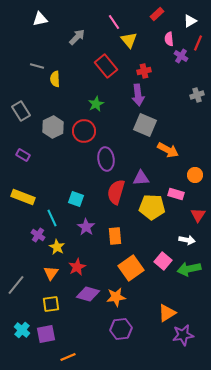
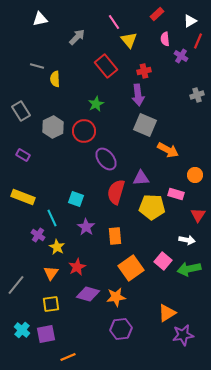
pink semicircle at (169, 39): moved 4 px left
red line at (198, 43): moved 2 px up
purple ellipse at (106, 159): rotated 30 degrees counterclockwise
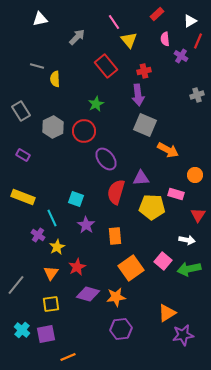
purple star at (86, 227): moved 2 px up
yellow star at (57, 247): rotated 14 degrees clockwise
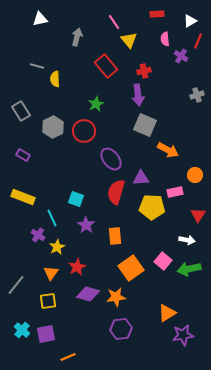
red rectangle at (157, 14): rotated 40 degrees clockwise
gray arrow at (77, 37): rotated 30 degrees counterclockwise
purple ellipse at (106, 159): moved 5 px right
pink rectangle at (176, 194): moved 1 px left, 2 px up; rotated 28 degrees counterclockwise
yellow square at (51, 304): moved 3 px left, 3 px up
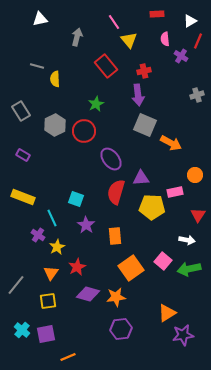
gray hexagon at (53, 127): moved 2 px right, 2 px up
orange arrow at (168, 150): moved 3 px right, 7 px up
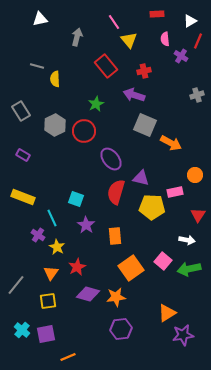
purple arrow at (138, 95): moved 4 px left; rotated 115 degrees clockwise
purple triangle at (141, 178): rotated 18 degrees clockwise
yellow star at (57, 247): rotated 14 degrees counterclockwise
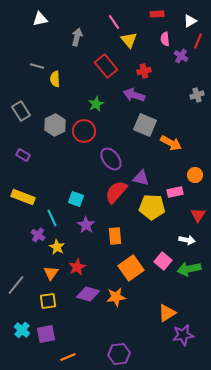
red semicircle at (116, 192): rotated 25 degrees clockwise
purple hexagon at (121, 329): moved 2 px left, 25 px down
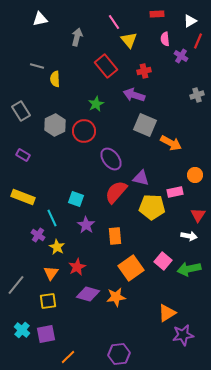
white arrow at (187, 240): moved 2 px right, 4 px up
orange line at (68, 357): rotated 21 degrees counterclockwise
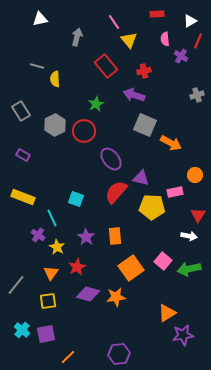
purple star at (86, 225): moved 12 px down
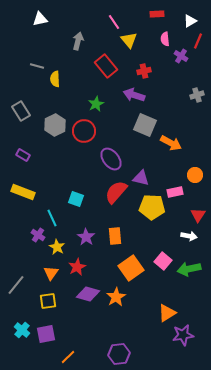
gray arrow at (77, 37): moved 1 px right, 4 px down
yellow rectangle at (23, 197): moved 5 px up
orange star at (116, 297): rotated 24 degrees counterclockwise
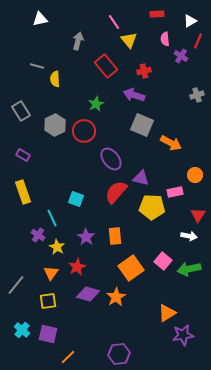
gray square at (145, 125): moved 3 px left
yellow rectangle at (23, 192): rotated 50 degrees clockwise
purple square at (46, 334): moved 2 px right; rotated 24 degrees clockwise
